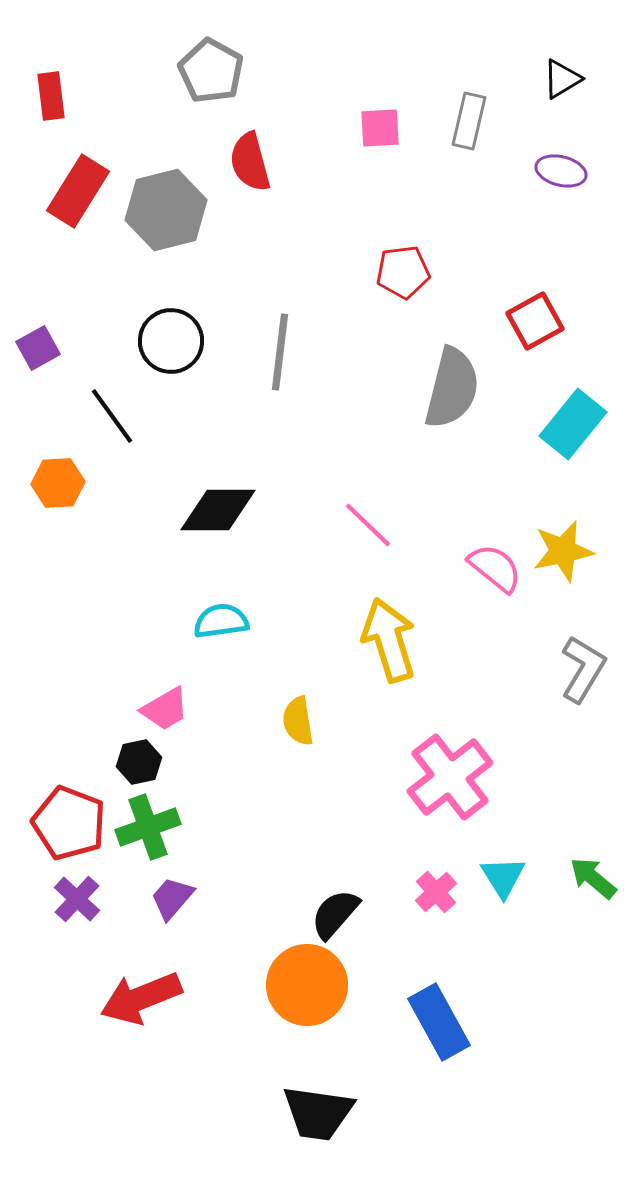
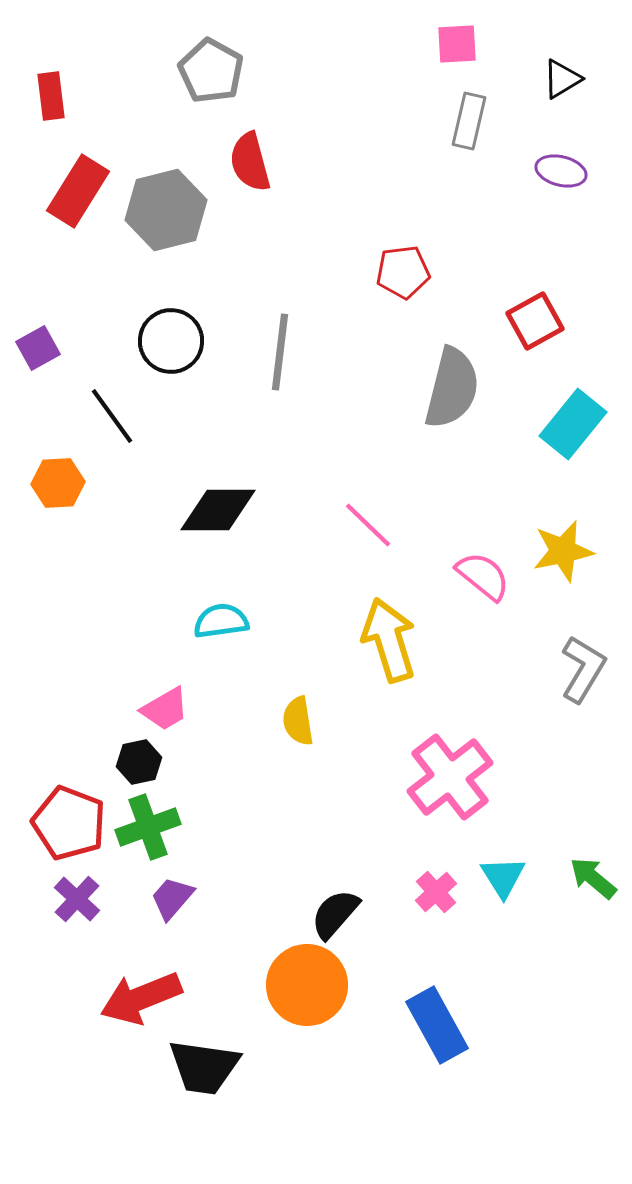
pink square at (380, 128): moved 77 px right, 84 px up
pink semicircle at (495, 568): moved 12 px left, 8 px down
blue rectangle at (439, 1022): moved 2 px left, 3 px down
black trapezoid at (318, 1113): moved 114 px left, 46 px up
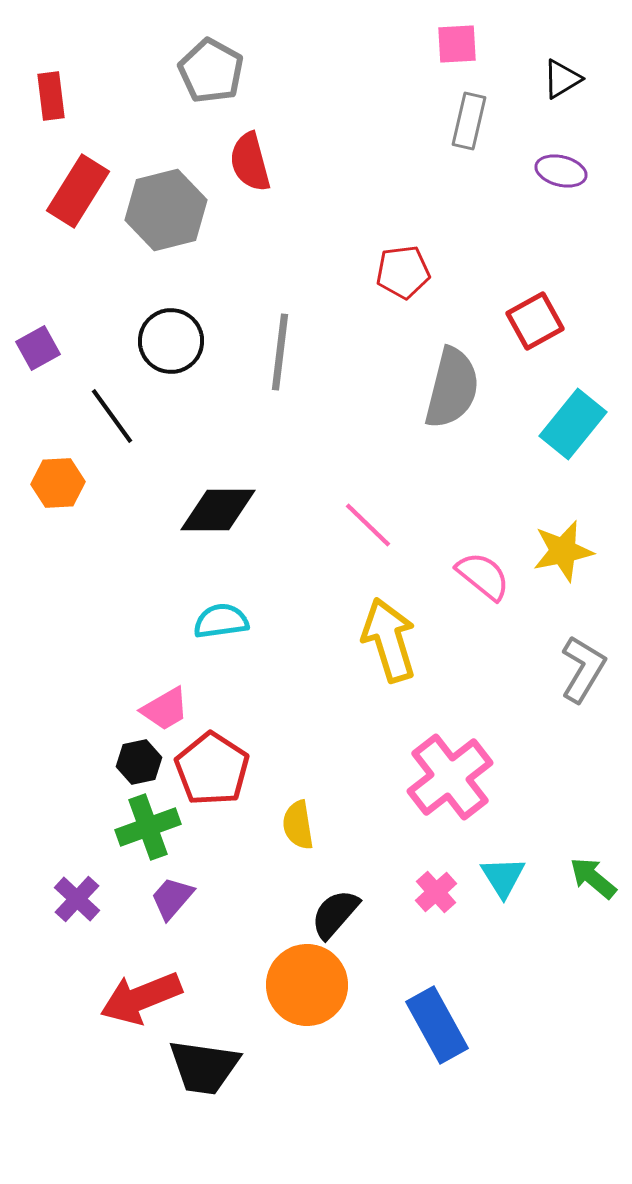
yellow semicircle at (298, 721): moved 104 px down
red pentagon at (69, 823): moved 143 px right, 54 px up; rotated 12 degrees clockwise
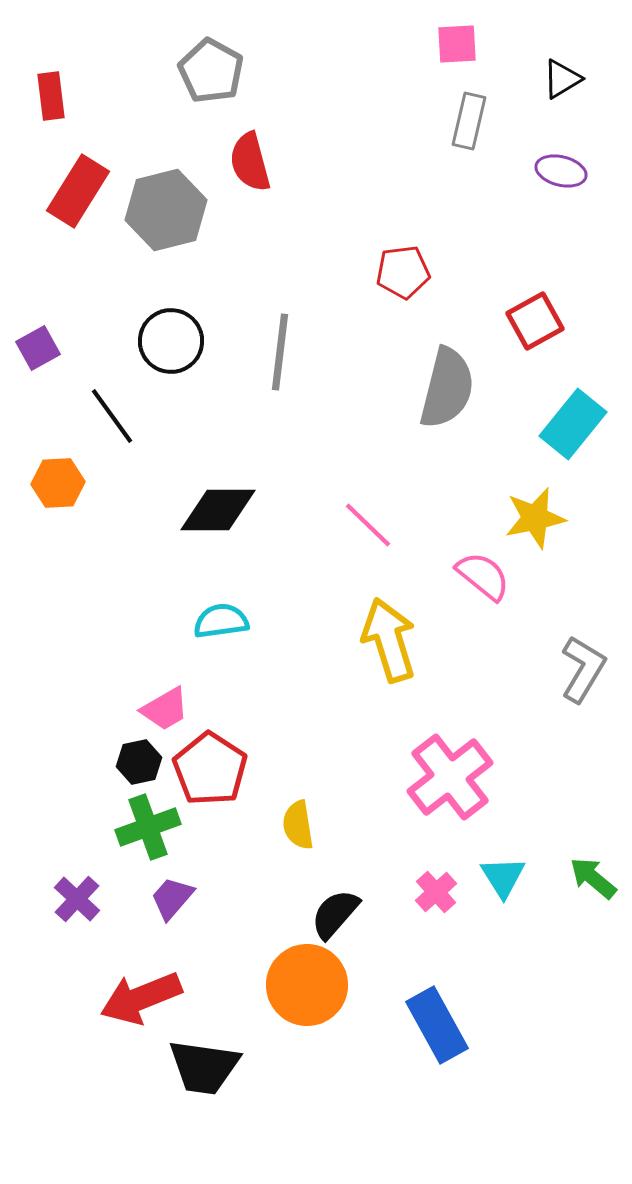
gray semicircle at (452, 388): moved 5 px left
yellow star at (563, 551): moved 28 px left, 33 px up
red pentagon at (212, 769): moved 2 px left
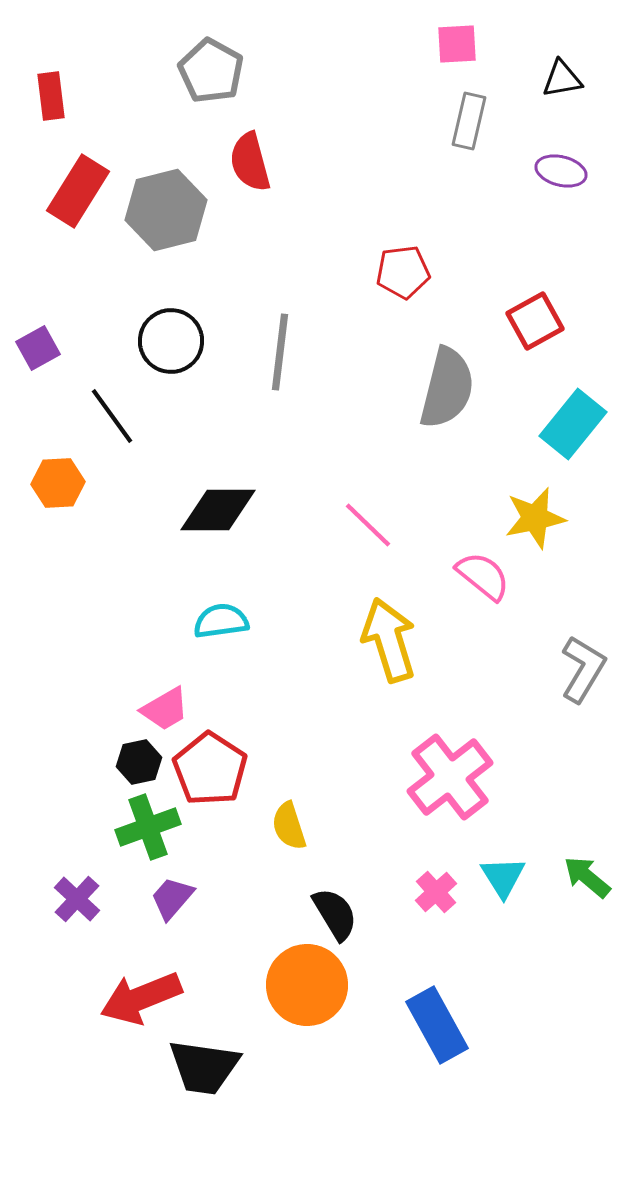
black triangle at (562, 79): rotated 21 degrees clockwise
yellow semicircle at (298, 825): moved 9 px left, 1 px down; rotated 9 degrees counterclockwise
green arrow at (593, 878): moved 6 px left, 1 px up
black semicircle at (335, 914): rotated 108 degrees clockwise
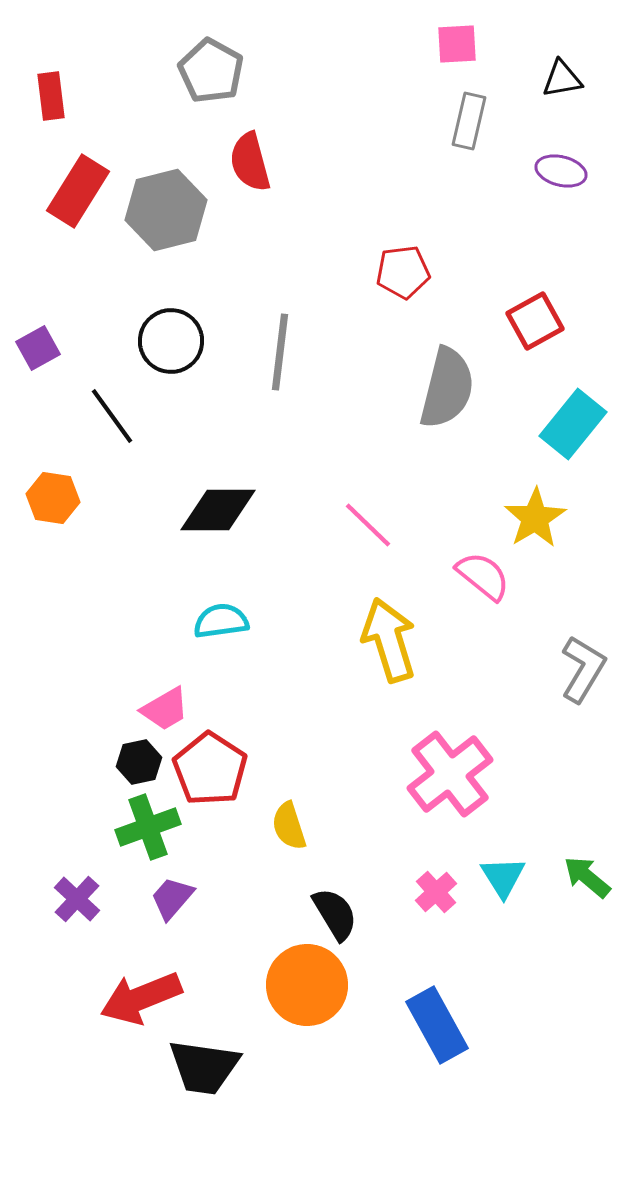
orange hexagon at (58, 483): moved 5 px left, 15 px down; rotated 12 degrees clockwise
yellow star at (535, 518): rotated 20 degrees counterclockwise
pink cross at (450, 777): moved 3 px up
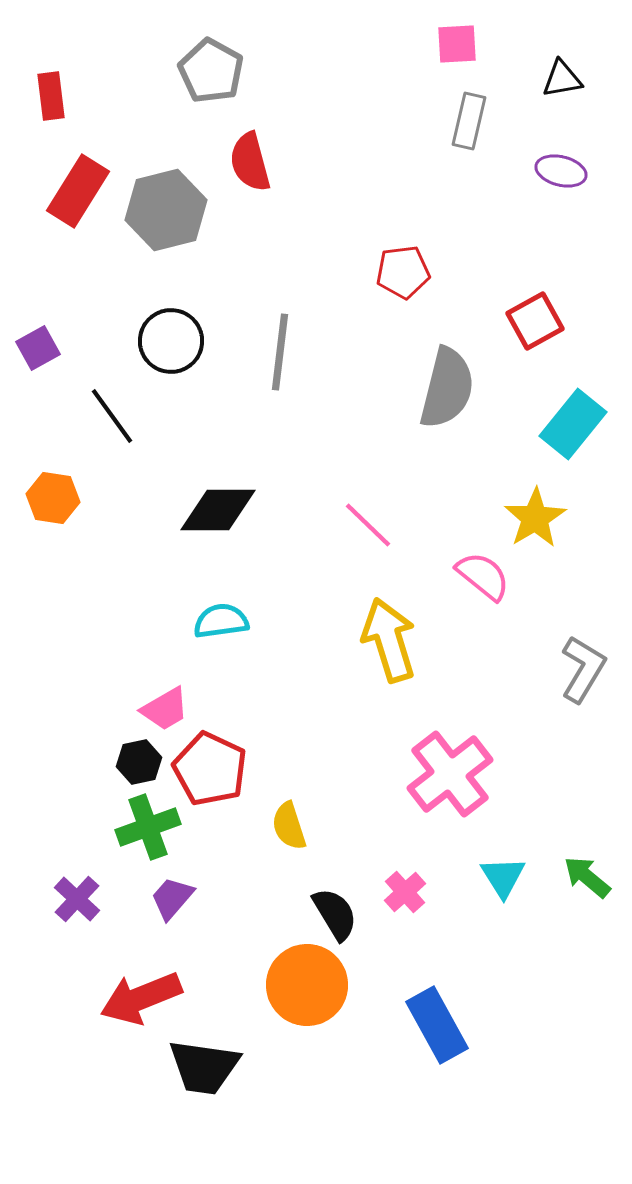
red pentagon at (210, 769): rotated 8 degrees counterclockwise
pink cross at (436, 892): moved 31 px left
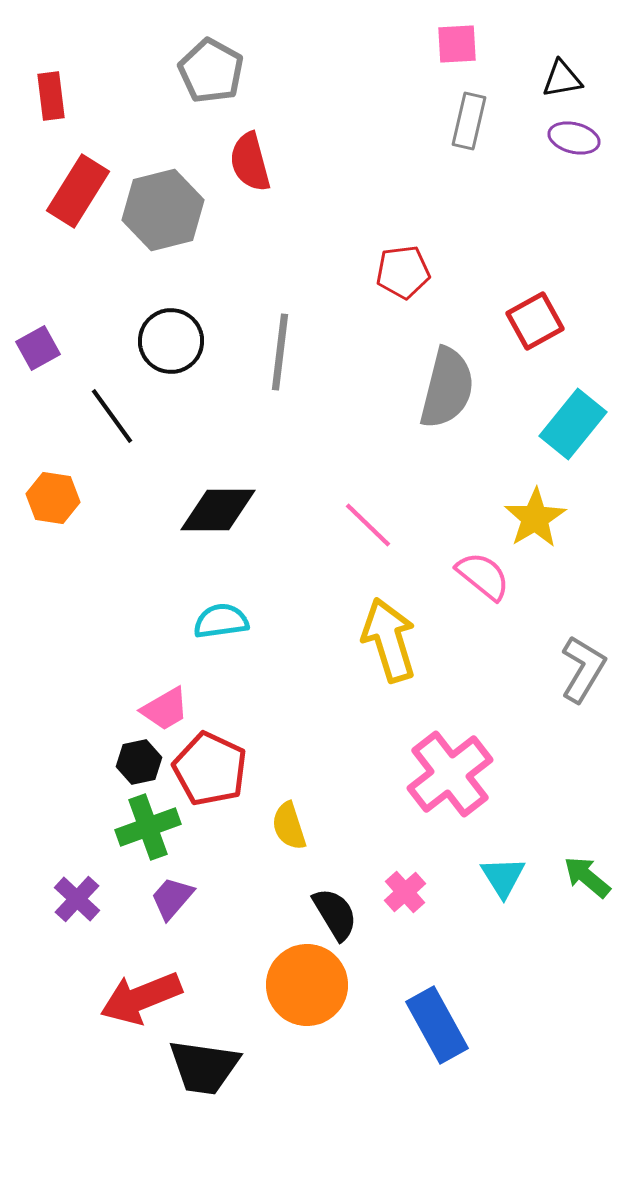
purple ellipse at (561, 171): moved 13 px right, 33 px up
gray hexagon at (166, 210): moved 3 px left
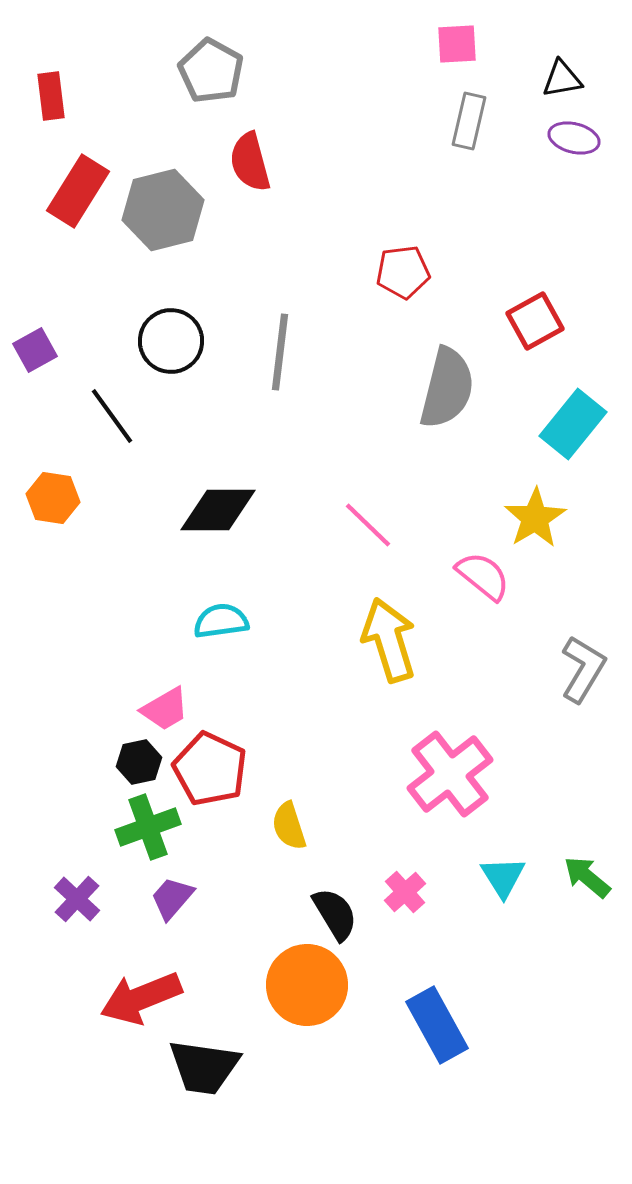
purple square at (38, 348): moved 3 px left, 2 px down
